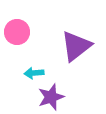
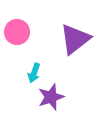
purple triangle: moved 1 px left, 7 px up
cyan arrow: rotated 66 degrees counterclockwise
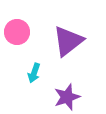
purple triangle: moved 7 px left, 2 px down
purple star: moved 16 px right
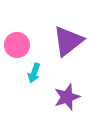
pink circle: moved 13 px down
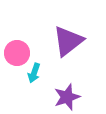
pink circle: moved 8 px down
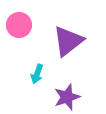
pink circle: moved 2 px right, 28 px up
cyan arrow: moved 3 px right, 1 px down
